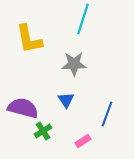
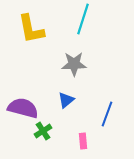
yellow L-shape: moved 2 px right, 10 px up
blue triangle: rotated 24 degrees clockwise
pink rectangle: rotated 63 degrees counterclockwise
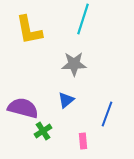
yellow L-shape: moved 2 px left, 1 px down
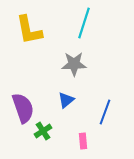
cyan line: moved 1 px right, 4 px down
purple semicircle: rotated 56 degrees clockwise
blue line: moved 2 px left, 2 px up
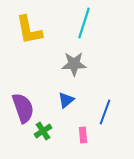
pink rectangle: moved 6 px up
